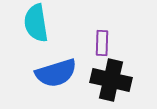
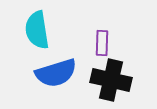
cyan semicircle: moved 1 px right, 7 px down
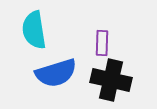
cyan semicircle: moved 3 px left
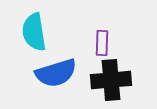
cyan semicircle: moved 2 px down
black cross: rotated 18 degrees counterclockwise
